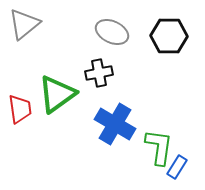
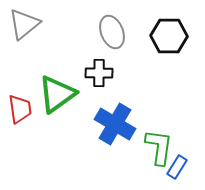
gray ellipse: rotated 44 degrees clockwise
black cross: rotated 12 degrees clockwise
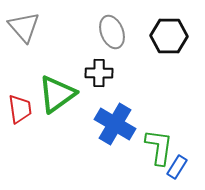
gray triangle: moved 3 px down; rotated 32 degrees counterclockwise
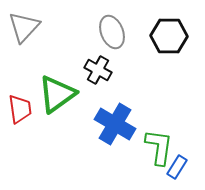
gray triangle: rotated 24 degrees clockwise
black cross: moved 1 px left, 3 px up; rotated 28 degrees clockwise
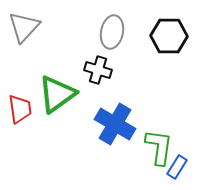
gray ellipse: rotated 32 degrees clockwise
black cross: rotated 12 degrees counterclockwise
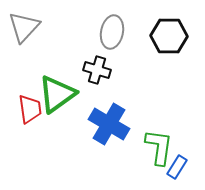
black cross: moved 1 px left
red trapezoid: moved 10 px right
blue cross: moved 6 px left
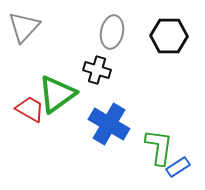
red trapezoid: rotated 52 degrees counterclockwise
blue rectangle: moved 1 px right; rotated 25 degrees clockwise
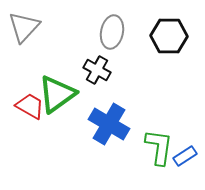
black cross: rotated 12 degrees clockwise
red trapezoid: moved 3 px up
blue rectangle: moved 7 px right, 11 px up
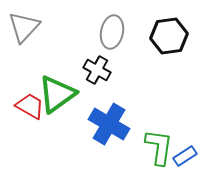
black hexagon: rotated 9 degrees counterclockwise
